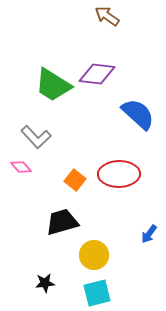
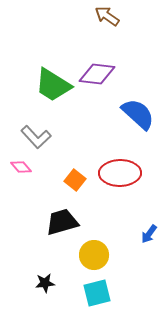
red ellipse: moved 1 px right, 1 px up
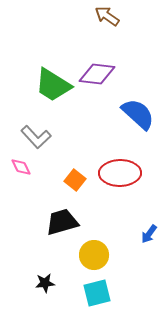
pink diamond: rotated 15 degrees clockwise
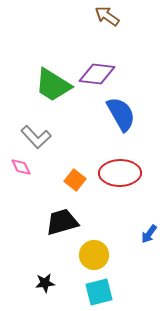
blue semicircle: moved 17 px left; rotated 18 degrees clockwise
cyan square: moved 2 px right, 1 px up
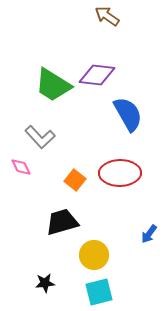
purple diamond: moved 1 px down
blue semicircle: moved 7 px right
gray L-shape: moved 4 px right
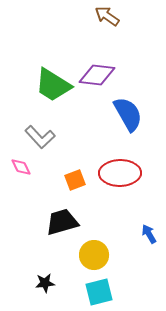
orange square: rotated 30 degrees clockwise
blue arrow: rotated 114 degrees clockwise
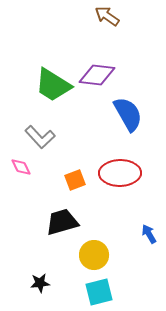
black star: moved 5 px left
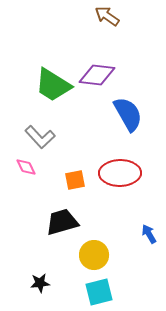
pink diamond: moved 5 px right
orange square: rotated 10 degrees clockwise
